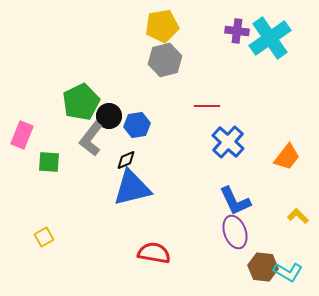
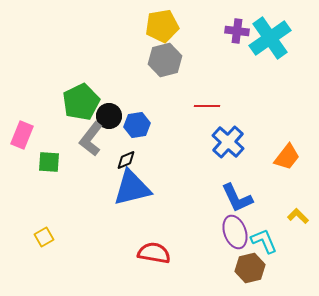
blue L-shape: moved 2 px right, 3 px up
brown hexagon: moved 13 px left, 1 px down; rotated 20 degrees counterclockwise
cyan L-shape: moved 24 px left, 31 px up; rotated 144 degrees counterclockwise
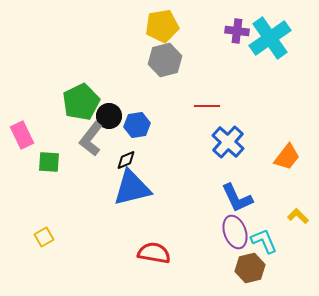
pink rectangle: rotated 48 degrees counterclockwise
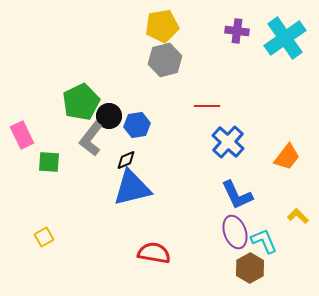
cyan cross: moved 15 px right
blue L-shape: moved 3 px up
brown hexagon: rotated 16 degrees counterclockwise
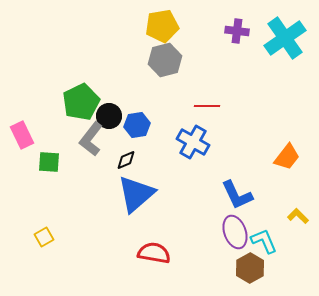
blue cross: moved 35 px left; rotated 12 degrees counterclockwise
blue triangle: moved 4 px right, 6 px down; rotated 27 degrees counterclockwise
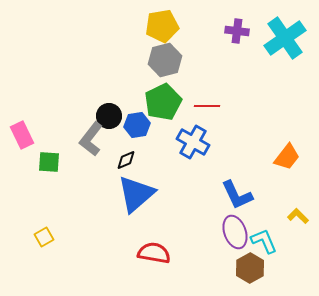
green pentagon: moved 82 px right
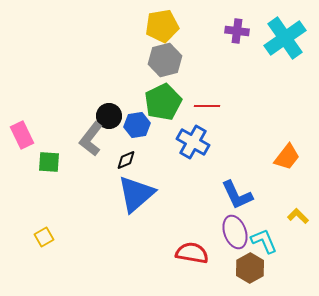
red semicircle: moved 38 px right
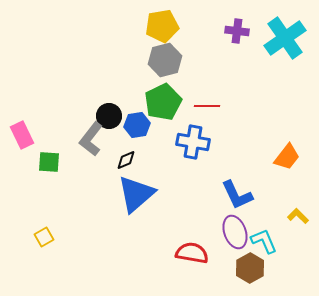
blue cross: rotated 20 degrees counterclockwise
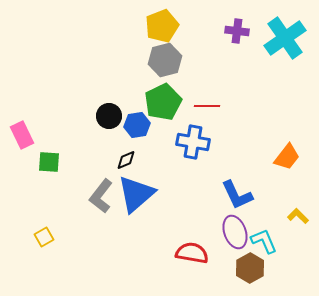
yellow pentagon: rotated 12 degrees counterclockwise
gray L-shape: moved 10 px right, 57 px down
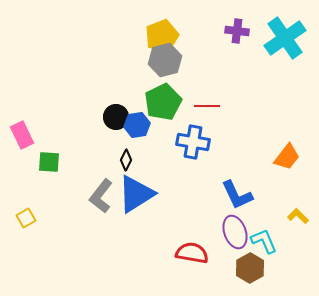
yellow pentagon: moved 10 px down
black circle: moved 7 px right, 1 px down
black diamond: rotated 40 degrees counterclockwise
blue triangle: rotated 9 degrees clockwise
yellow square: moved 18 px left, 19 px up
